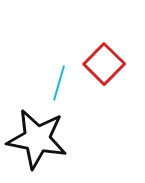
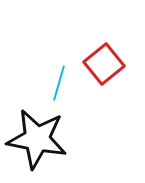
red square: rotated 6 degrees clockwise
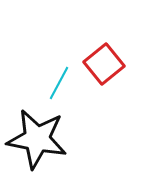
cyan line: rotated 12 degrees clockwise
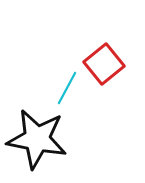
cyan line: moved 8 px right, 5 px down
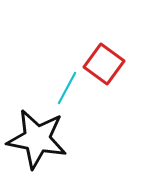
red square: rotated 15 degrees counterclockwise
